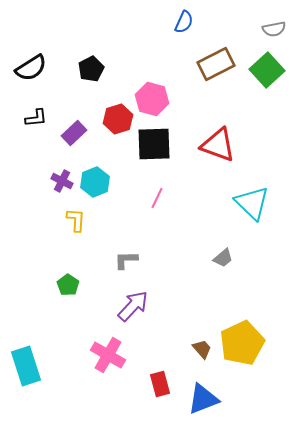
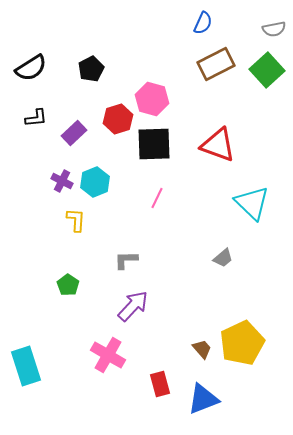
blue semicircle: moved 19 px right, 1 px down
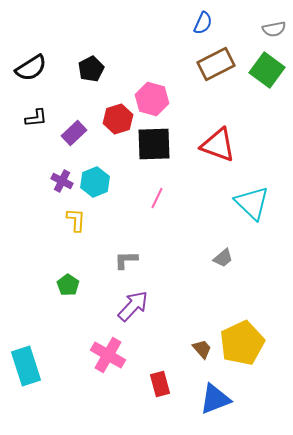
green square: rotated 12 degrees counterclockwise
blue triangle: moved 12 px right
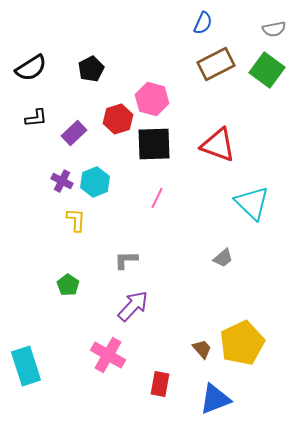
red rectangle: rotated 25 degrees clockwise
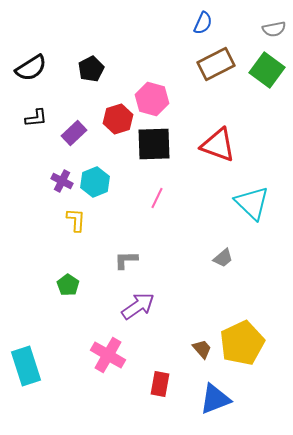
purple arrow: moved 5 px right; rotated 12 degrees clockwise
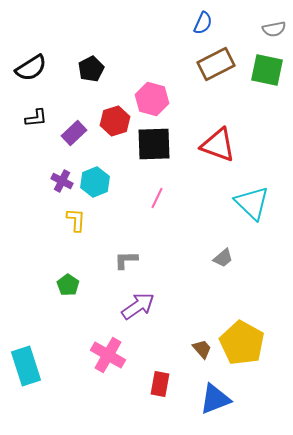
green square: rotated 24 degrees counterclockwise
red hexagon: moved 3 px left, 2 px down
yellow pentagon: rotated 18 degrees counterclockwise
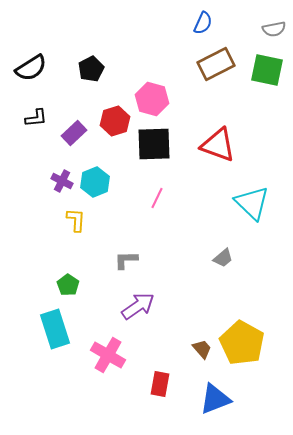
cyan rectangle: moved 29 px right, 37 px up
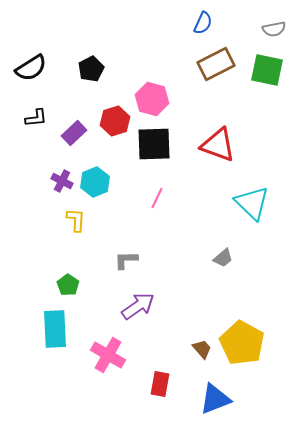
cyan rectangle: rotated 15 degrees clockwise
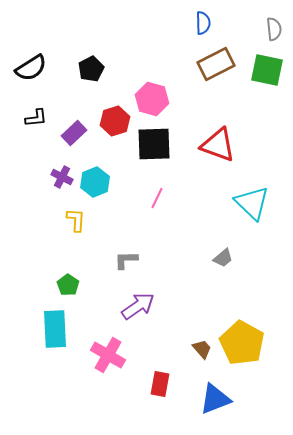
blue semicircle: rotated 25 degrees counterclockwise
gray semicircle: rotated 85 degrees counterclockwise
purple cross: moved 4 px up
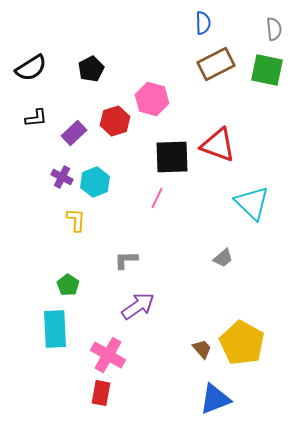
black square: moved 18 px right, 13 px down
red rectangle: moved 59 px left, 9 px down
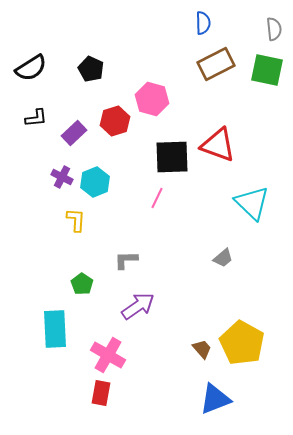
black pentagon: rotated 20 degrees counterclockwise
green pentagon: moved 14 px right, 1 px up
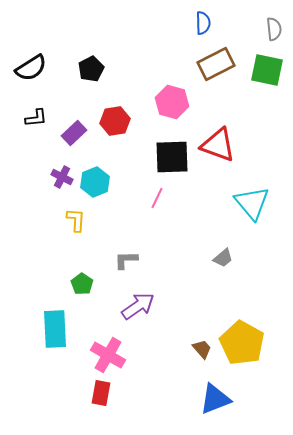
black pentagon: rotated 20 degrees clockwise
pink hexagon: moved 20 px right, 3 px down
red hexagon: rotated 8 degrees clockwise
cyan triangle: rotated 6 degrees clockwise
